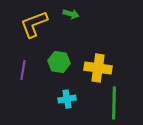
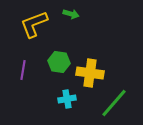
yellow cross: moved 8 px left, 5 px down
green line: rotated 40 degrees clockwise
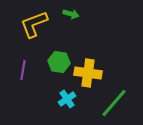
yellow cross: moved 2 px left
cyan cross: rotated 24 degrees counterclockwise
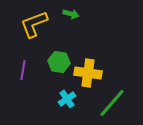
green line: moved 2 px left
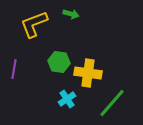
purple line: moved 9 px left, 1 px up
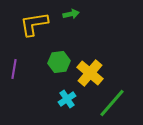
green arrow: rotated 28 degrees counterclockwise
yellow L-shape: rotated 12 degrees clockwise
green hexagon: rotated 15 degrees counterclockwise
yellow cross: moved 2 px right; rotated 32 degrees clockwise
